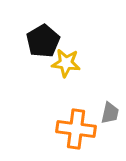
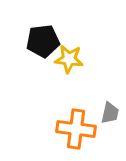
black pentagon: rotated 24 degrees clockwise
yellow star: moved 3 px right, 4 px up
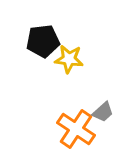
gray trapezoid: moved 7 px left, 1 px up; rotated 35 degrees clockwise
orange cross: rotated 27 degrees clockwise
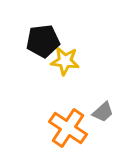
yellow star: moved 4 px left, 2 px down
orange cross: moved 8 px left, 1 px up
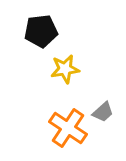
black pentagon: moved 2 px left, 10 px up
yellow star: moved 8 px down; rotated 16 degrees counterclockwise
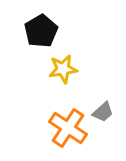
black pentagon: rotated 24 degrees counterclockwise
yellow star: moved 2 px left
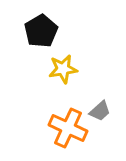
gray trapezoid: moved 3 px left, 1 px up
orange cross: rotated 9 degrees counterclockwise
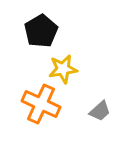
orange cross: moved 27 px left, 24 px up
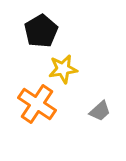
orange cross: moved 4 px left; rotated 9 degrees clockwise
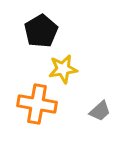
orange cross: rotated 24 degrees counterclockwise
